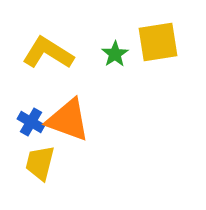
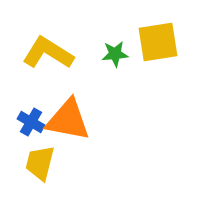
green star: rotated 28 degrees clockwise
orange triangle: rotated 9 degrees counterclockwise
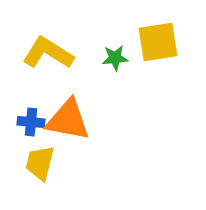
green star: moved 4 px down
blue cross: rotated 24 degrees counterclockwise
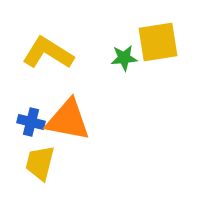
green star: moved 9 px right
blue cross: rotated 8 degrees clockwise
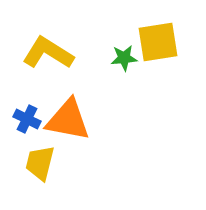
blue cross: moved 4 px left, 3 px up; rotated 12 degrees clockwise
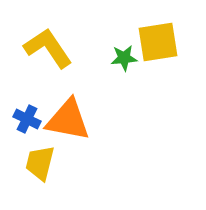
yellow L-shape: moved 5 px up; rotated 24 degrees clockwise
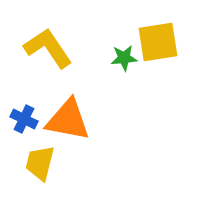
blue cross: moved 3 px left
